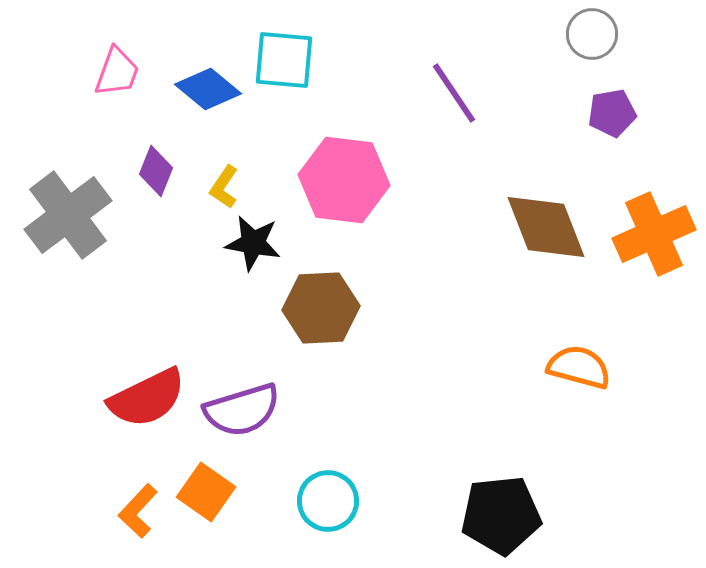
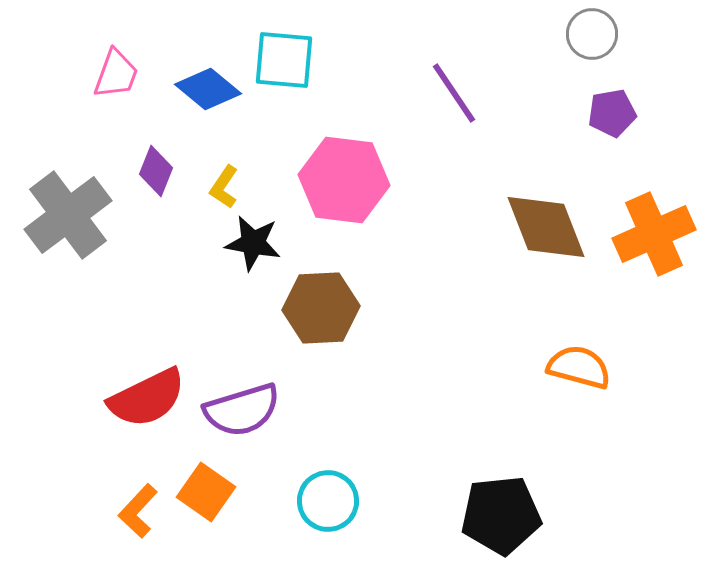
pink trapezoid: moved 1 px left, 2 px down
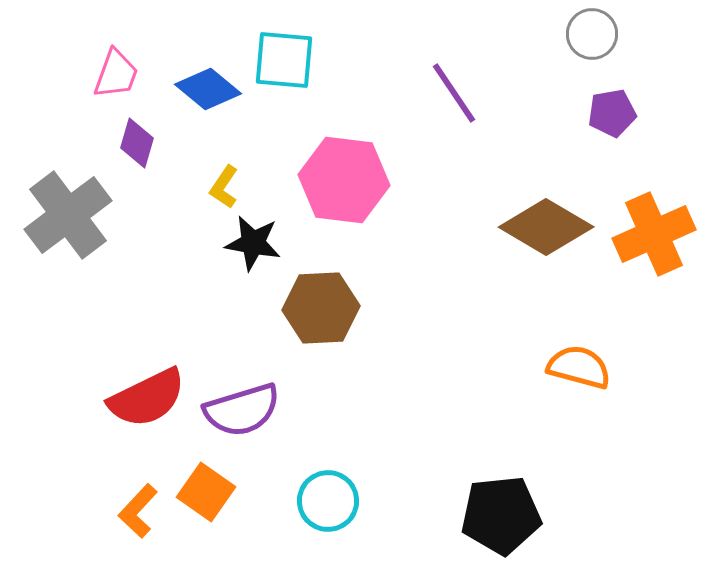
purple diamond: moved 19 px left, 28 px up; rotated 6 degrees counterclockwise
brown diamond: rotated 38 degrees counterclockwise
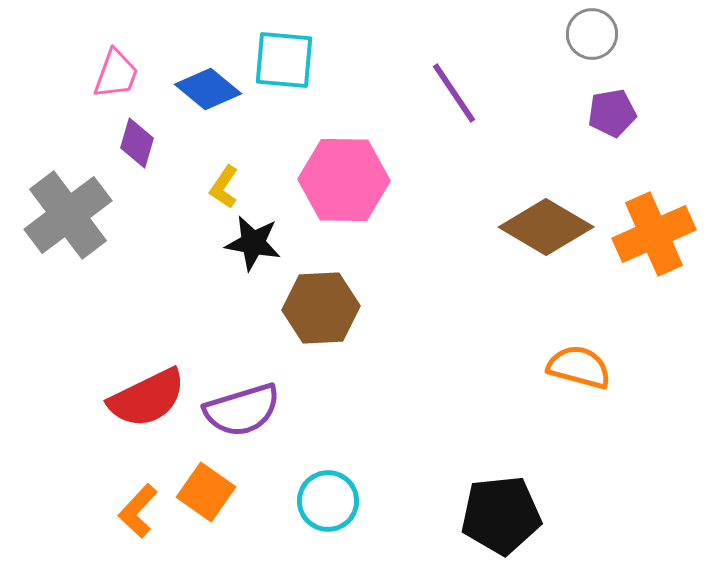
pink hexagon: rotated 6 degrees counterclockwise
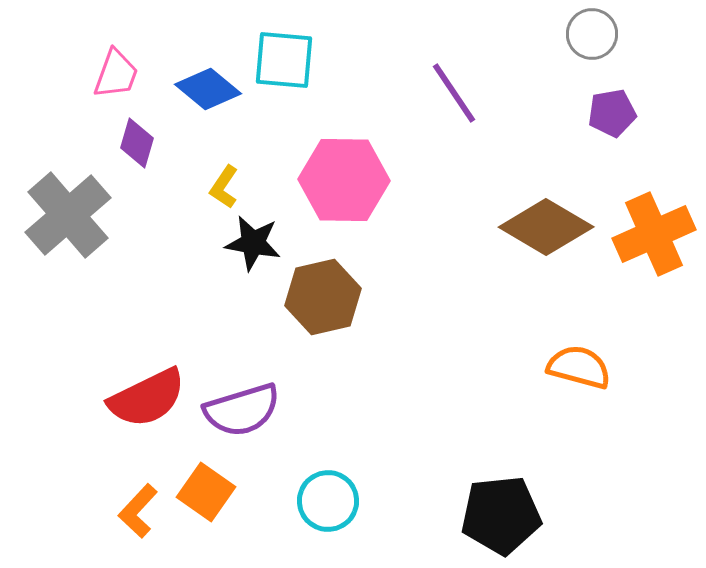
gray cross: rotated 4 degrees counterclockwise
brown hexagon: moved 2 px right, 11 px up; rotated 10 degrees counterclockwise
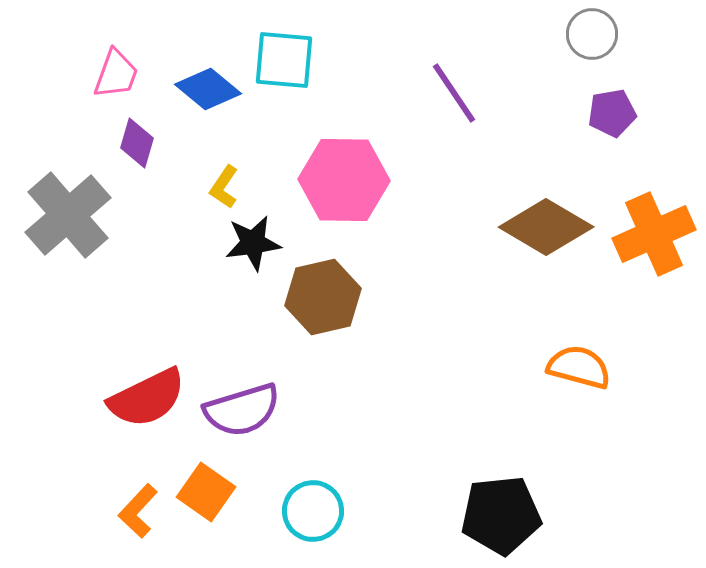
black star: rotated 18 degrees counterclockwise
cyan circle: moved 15 px left, 10 px down
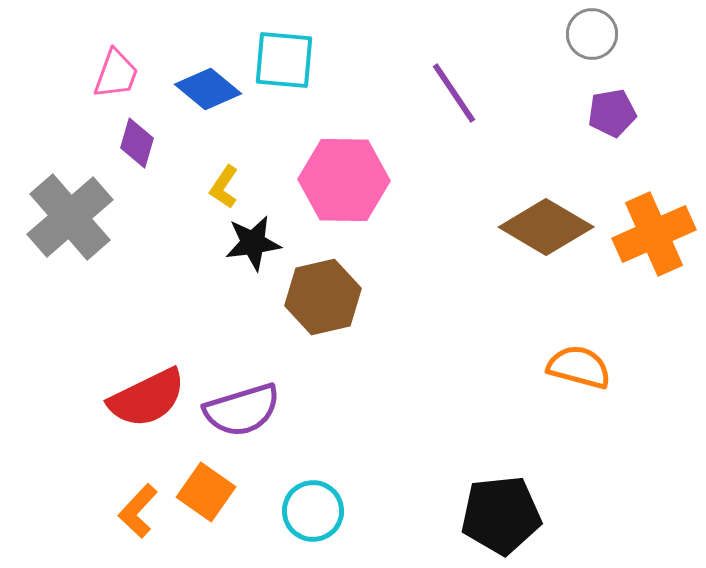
gray cross: moved 2 px right, 2 px down
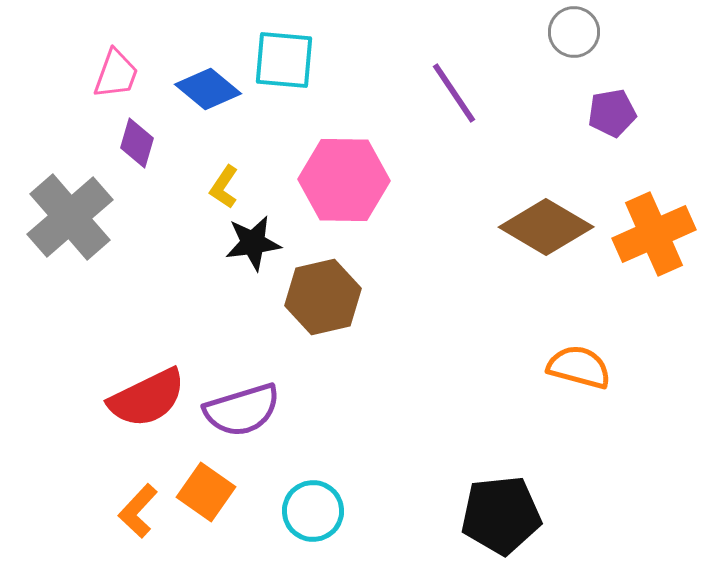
gray circle: moved 18 px left, 2 px up
